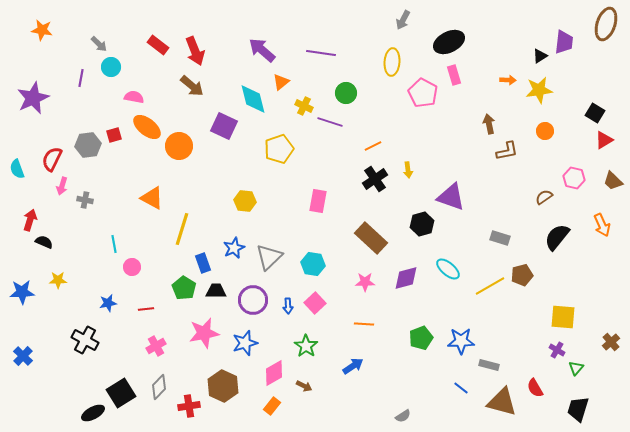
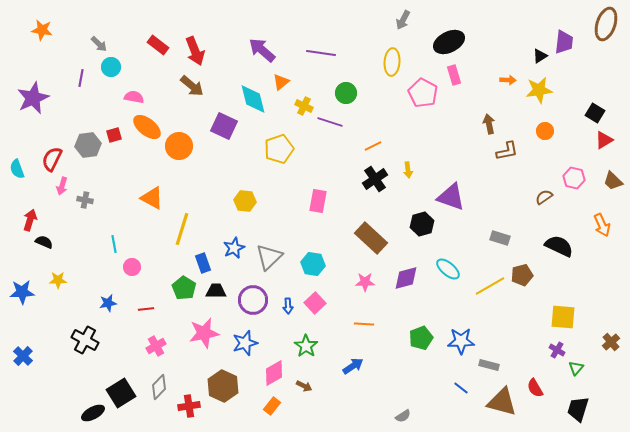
black semicircle at (557, 237): moved 2 px right, 9 px down; rotated 76 degrees clockwise
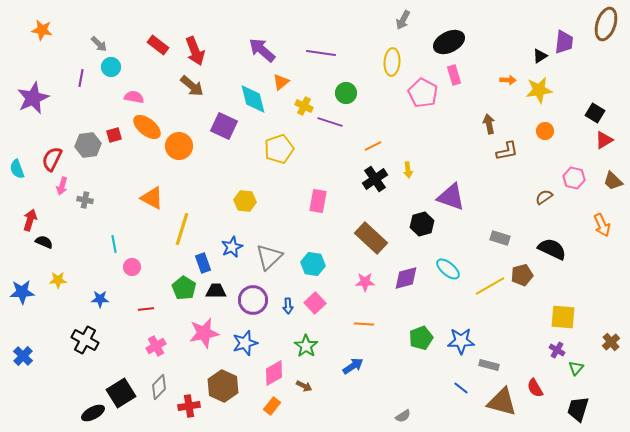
black semicircle at (559, 246): moved 7 px left, 3 px down
blue star at (234, 248): moved 2 px left, 1 px up
blue star at (108, 303): moved 8 px left, 4 px up; rotated 12 degrees clockwise
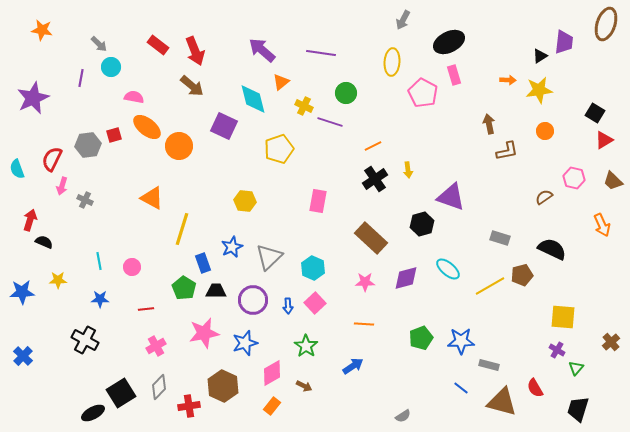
gray cross at (85, 200): rotated 14 degrees clockwise
cyan line at (114, 244): moved 15 px left, 17 px down
cyan hexagon at (313, 264): moved 4 px down; rotated 15 degrees clockwise
pink diamond at (274, 373): moved 2 px left
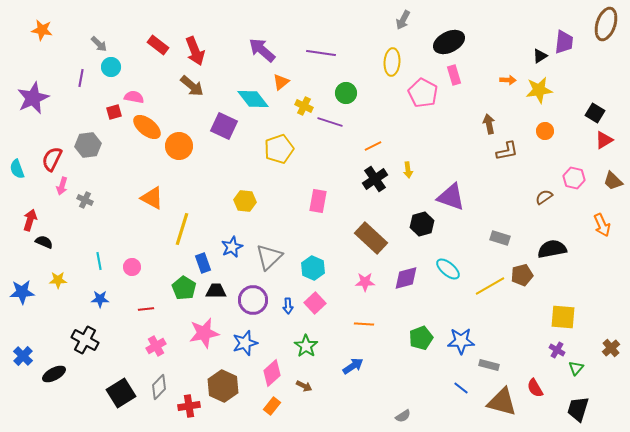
cyan diamond at (253, 99): rotated 24 degrees counterclockwise
red square at (114, 135): moved 23 px up
black semicircle at (552, 249): rotated 36 degrees counterclockwise
brown cross at (611, 342): moved 6 px down
pink diamond at (272, 373): rotated 12 degrees counterclockwise
black ellipse at (93, 413): moved 39 px left, 39 px up
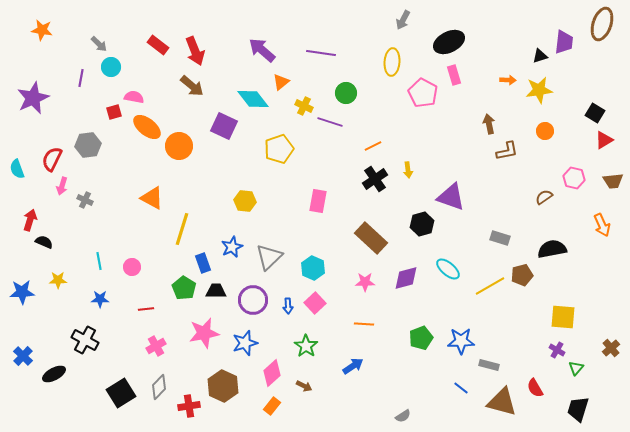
brown ellipse at (606, 24): moved 4 px left
black triangle at (540, 56): rotated 14 degrees clockwise
brown trapezoid at (613, 181): rotated 50 degrees counterclockwise
